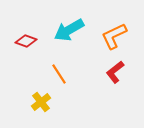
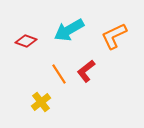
red L-shape: moved 29 px left, 1 px up
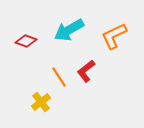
orange line: moved 3 px down
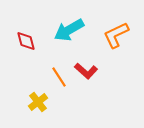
orange L-shape: moved 2 px right, 1 px up
red diamond: rotated 55 degrees clockwise
red L-shape: rotated 100 degrees counterclockwise
yellow cross: moved 3 px left
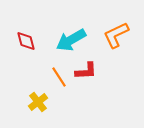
cyan arrow: moved 2 px right, 10 px down
red L-shape: rotated 45 degrees counterclockwise
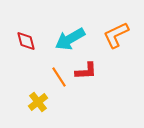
cyan arrow: moved 1 px left, 1 px up
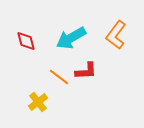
orange L-shape: rotated 28 degrees counterclockwise
cyan arrow: moved 1 px right, 1 px up
orange line: rotated 20 degrees counterclockwise
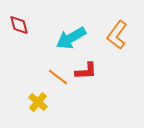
orange L-shape: moved 1 px right
red diamond: moved 7 px left, 16 px up
orange line: moved 1 px left
yellow cross: rotated 12 degrees counterclockwise
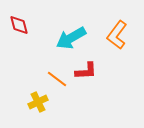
orange line: moved 1 px left, 2 px down
yellow cross: rotated 24 degrees clockwise
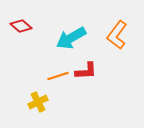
red diamond: moved 2 px right, 1 px down; rotated 35 degrees counterclockwise
orange line: moved 1 px right, 3 px up; rotated 55 degrees counterclockwise
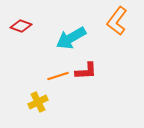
red diamond: rotated 20 degrees counterclockwise
orange L-shape: moved 14 px up
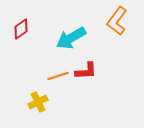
red diamond: moved 3 px down; rotated 55 degrees counterclockwise
